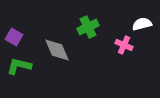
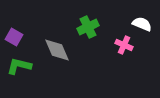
white semicircle: rotated 36 degrees clockwise
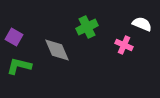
green cross: moved 1 px left
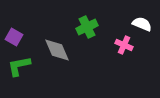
green L-shape: rotated 25 degrees counterclockwise
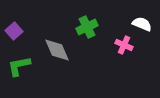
purple square: moved 6 px up; rotated 18 degrees clockwise
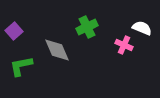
white semicircle: moved 4 px down
green L-shape: moved 2 px right
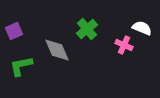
green cross: moved 2 px down; rotated 15 degrees counterclockwise
purple square: rotated 18 degrees clockwise
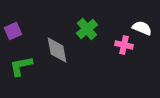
purple square: moved 1 px left
pink cross: rotated 12 degrees counterclockwise
gray diamond: rotated 12 degrees clockwise
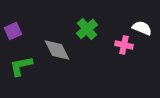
gray diamond: rotated 16 degrees counterclockwise
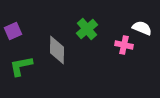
gray diamond: rotated 28 degrees clockwise
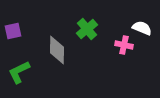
purple square: rotated 12 degrees clockwise
green L-shape: moved 2 px left, 6 px down; rotated 15 degrees counterclockwise
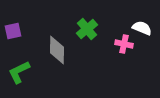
pink cross: moved 1 px up
